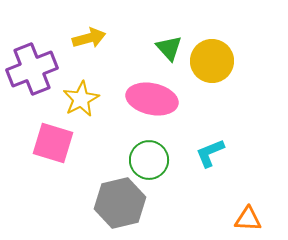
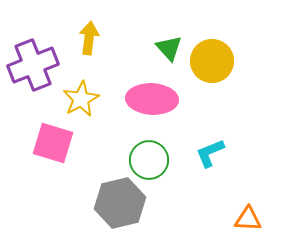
yellow arrow: rotated 68 degrees counterclockwise
purple cross: moved 1 px right, 4 px up
pink ellipse: rotated 9 degrees counterclockwise
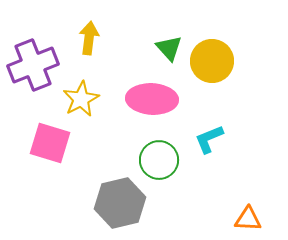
pink square: moved 3 px left
cyan L-shape: moved 1 px left, 14 px up
green circle: moved 10 px right
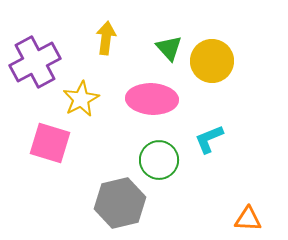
yellow arrow: moved 17 px right
purple cross: moved 2 px right, 3 px up; rotated 6 degrees counterclockwise
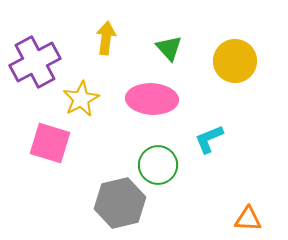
yellow circle: moved 23 px right
green circle: moved 1 px left, 5 px down
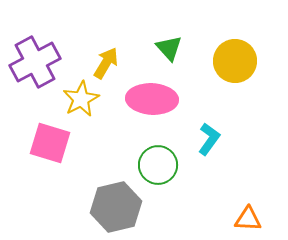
yellow arrow: moved 25 px down; rotated 24 degrees clockwise
cyan L-shape: rotated 148 degrees clockwise
gray hexagon: moved 4 px left, 4 px down
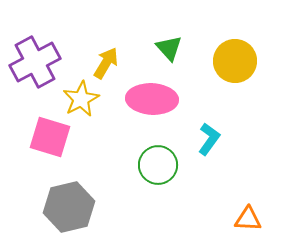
pink square: moved 6 px up
gray hexagon: moved 47 px left
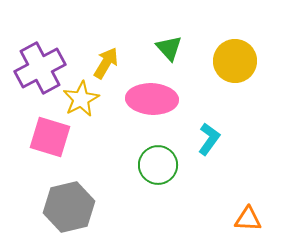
purple cross: moved 5 px right, 6 px down
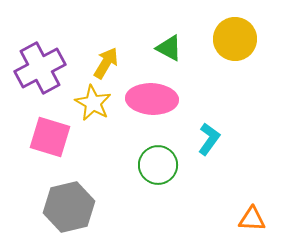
green triangle: rotated 20 degrees counterclockwise
yellow circle: moved 22 px up
yellow star: moved 12 px right, 4 px down; rotated 15 degrees counterclockwise
orange triangle: moved 4 px right
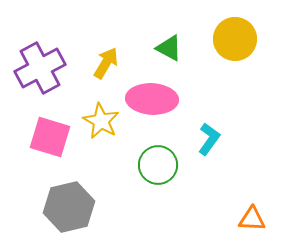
yellow star: moved 8 px right, 18 px down
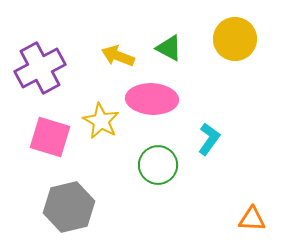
yellow arrow: moved 12 px right, 7 px up; rotated 100 degrees counterclockwise
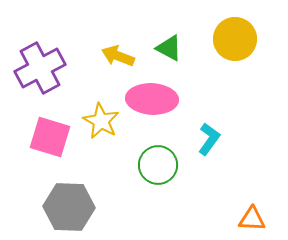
gray hexagon: rotated 15 degrees clockwise
